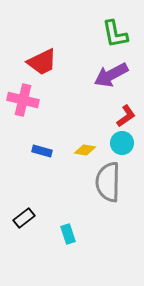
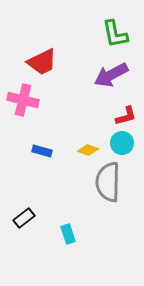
red L-shape: rotated 20 degrees clockwise
yellow diamond: moved 3 px right; rotated 10 degrees clockwise
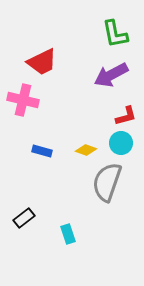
cyan circle: moved 1 px left
yellow diamond: moved 2 px left
gray semicircle: moved 1 px left; rotated 18 degrees clockwise
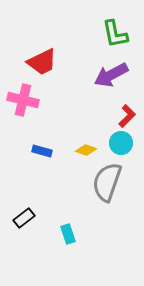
red L-shape: moved 1 px right; rotated 30 degrees counterclockwise
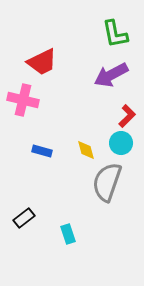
yellow diamond: rotated 55 degrees clockwise
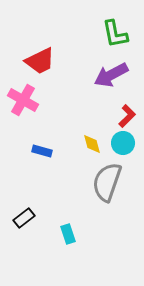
red trapezoid: moved 2 px left, 1 px up
pink cross: rotated 16 degrees clockwise
cyan circle: moved 2 px right
yellow diamond: moved 6 px right, 6 px up
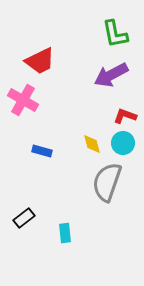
red L-shape: moved 2 px left; rotated 115 degrees counterclockwise
cyan rectangle: moved 3 px left, 1 px up; rotated 12 degrees clockwise
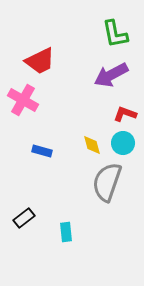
red L-shape: moved 2 px up
yellow diamond: moved 1 px down
cyan rectangle: moved 1 px right, 1 px up
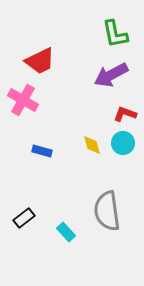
gray semicircle: moved 29 px down; rotated 27 degrees counterclockwise
cyan rectangle: rotated 36 degrees counterclockwise
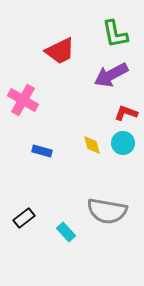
red trapezoid: moved 20 px right, 10 px up
red L-shape: moved 1 px right, 1 px up
gray semicircle: rotated 72 degrees counterclockwise
